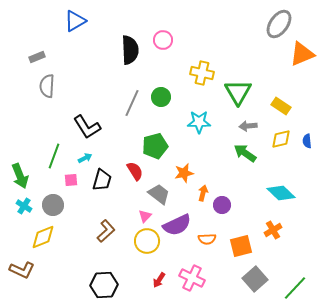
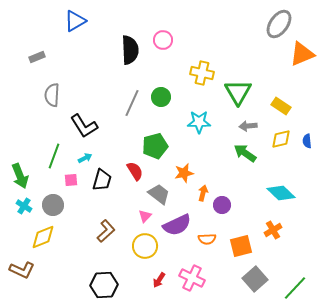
gray semicircle at (47, 86): moved 5 px right, 9 px down
black L-shape at (87, 127): moved 3 px left, 1 px up
yellow circle at (147, 241): moved 2 px left, 5 px down
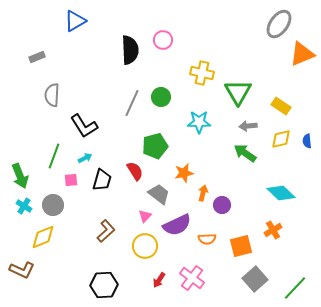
pink cross at (192, 278): rotated 10 degrees clockwise
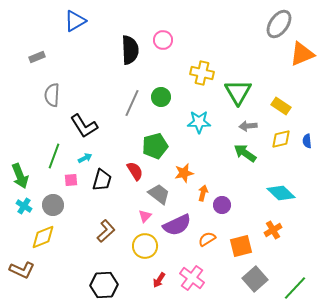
orange semicircle at (207, 239): rotated 150 degrees clockwise
